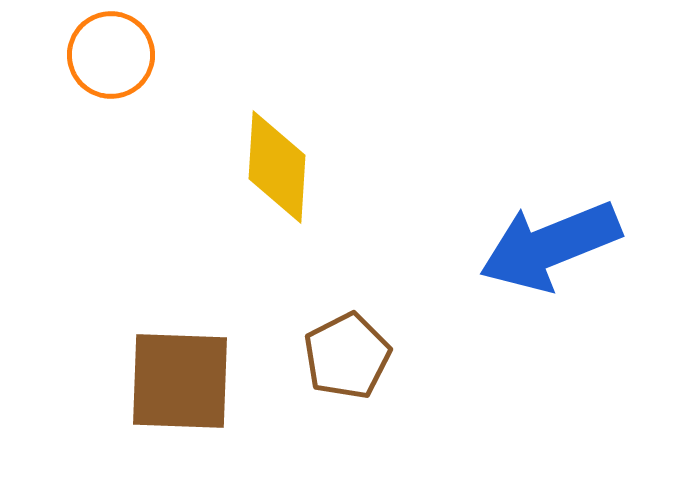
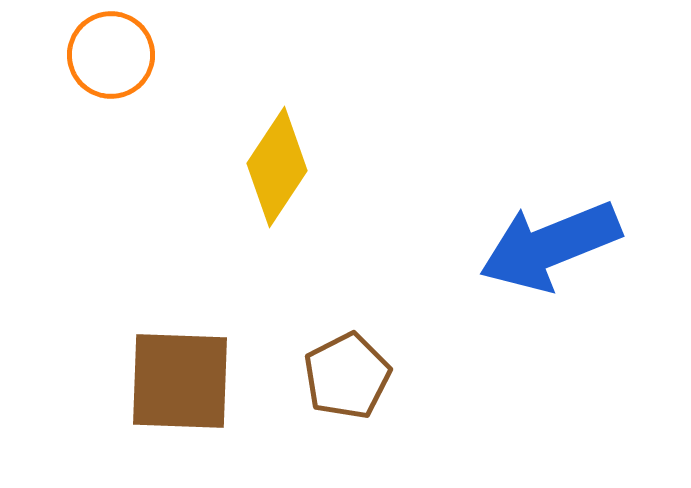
yellow diamond: rotated 30 degrees clockwise
brown pentagon: moved 20 px down
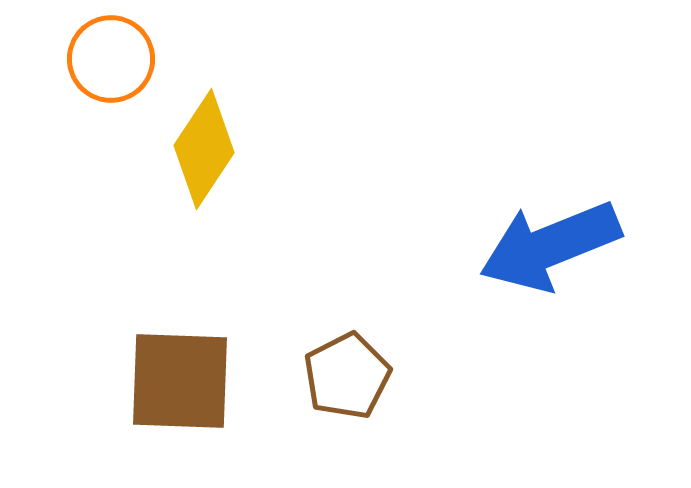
orange circle: moved 4 px down
yellow diamond: moved 73 px left, 18 px up
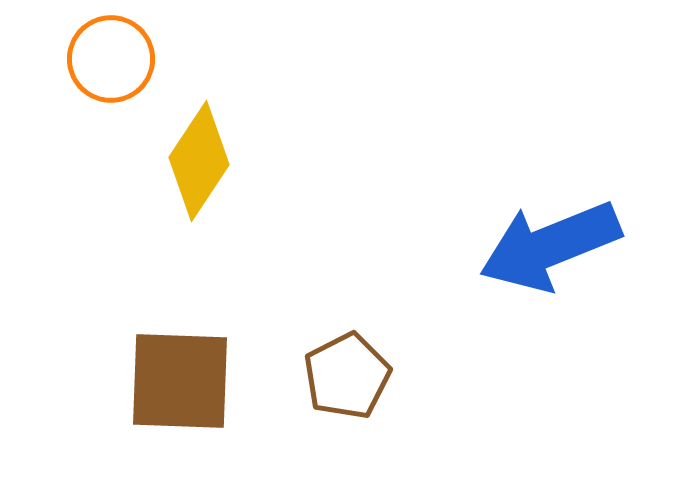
yellow diamond: moved 5 px left, 12 px down
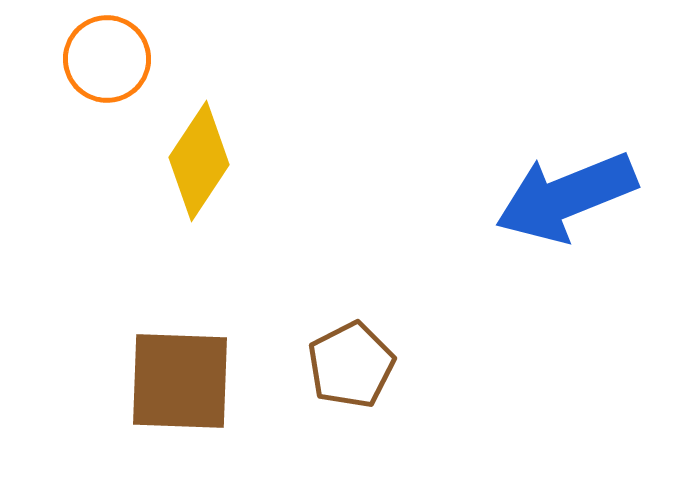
orange circle: moved 4 px left
blue arrow: moved 16 px right, 49 px up
brown pentagon: moved 4 px right, 11 px up
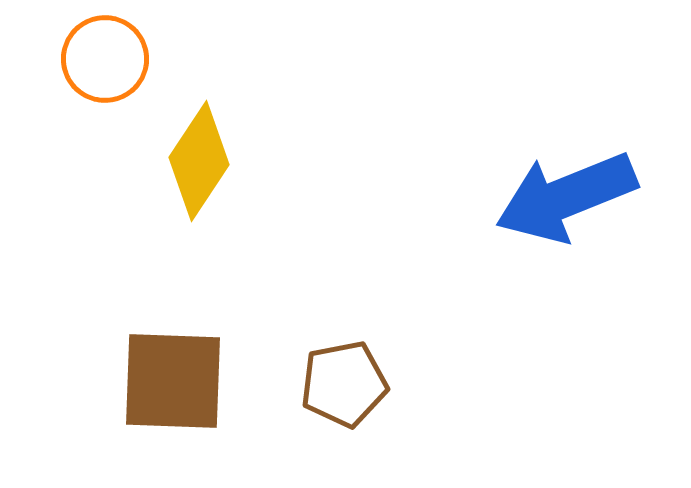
orange circle: moved 2 px left
brown pentagon: moved 7 px left, 19 px down; rotated 16 degrees clockwise
brown square: moved 7 px left
